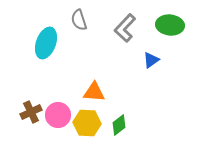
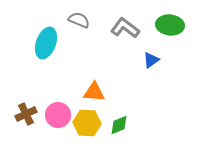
gray semicircle: rotated 130 degrees clockwise
gray L-shape: rotated 84 degrees clockwise
brown cross: moved 5 px left, 2 px down
green diamond: rotated 15 degrees clockwise
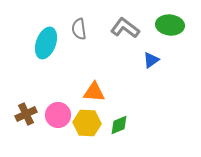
gray semicircle: moved 9 px down; rotated 120 degrees counterclockwise
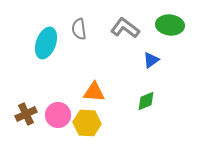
green diamond: moved 27 px right, 24 px up
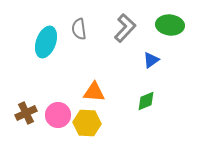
gray L-shape: rotated 96 degrees clockwise
cyan ellipse: moved 1 px up
brown cross: moved 1 px up
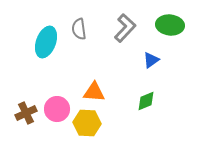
pink circle: moved 1 px left, 6 px up
